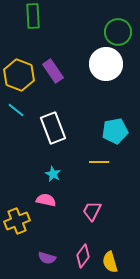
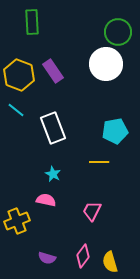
green rectangle: moved 1 px left, 6 px down
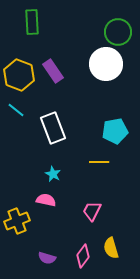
yellow semicircle: moved 1 px right, 14 px up
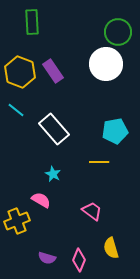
yellow hexagon: moved 1 px right, 3 px up
white rectangle: moved 1 px right, 1 px down; rotated 20 degrees counterclockwise
pink semicircle: moved 5 px left; rotated 18 degrees clockwise
pink trapezoid: rotated 100 degrees clockwise
pink diamond: moved 4 px left, 4 px down; rotated 15 degrees counterclockwise
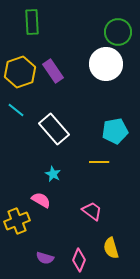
yellow hexagon: rotated 20 degrees clockwise
purple semicircle: moved 2 px left
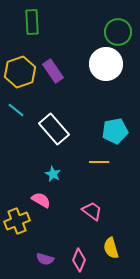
purple semicircle: moved 1 px down
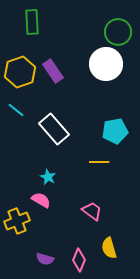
cyan star: moved 5 px left, 3 px down
yellow semicircle: moved 2 px left
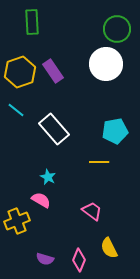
green circle: moved 1 px left, 3 px up
yellow semicircle: rotated 10 degrees counterclockwise
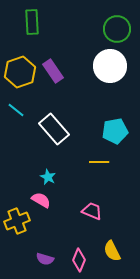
white circle: moved 4 px right, 2 px down
pink trapezoid: rotated 15 degrees counterclockwise
yellow semicircle: moved 3 px right, 3 px down
